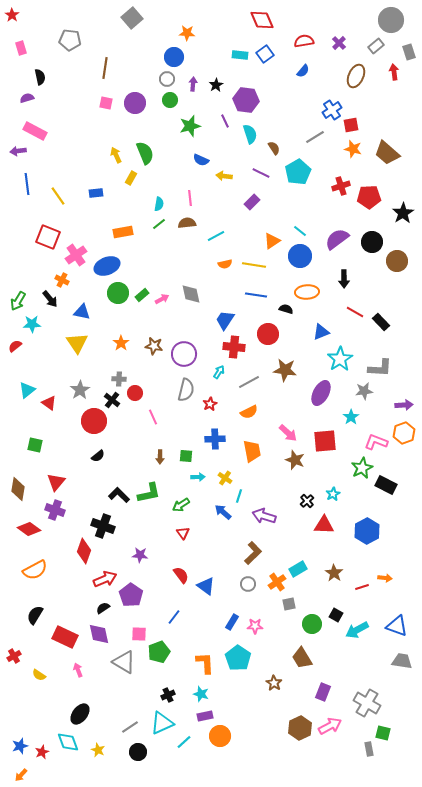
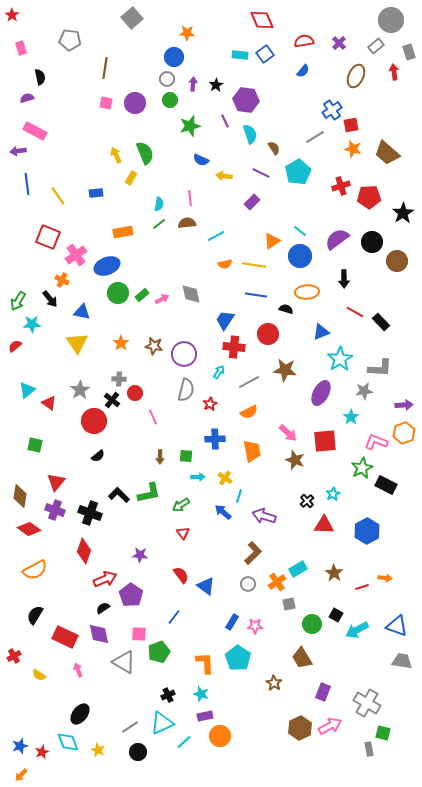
brown diamond at (18, 489): moved 2 px right, 7 px down
black cross at (103, 526): moved 13 px left, 13 px up
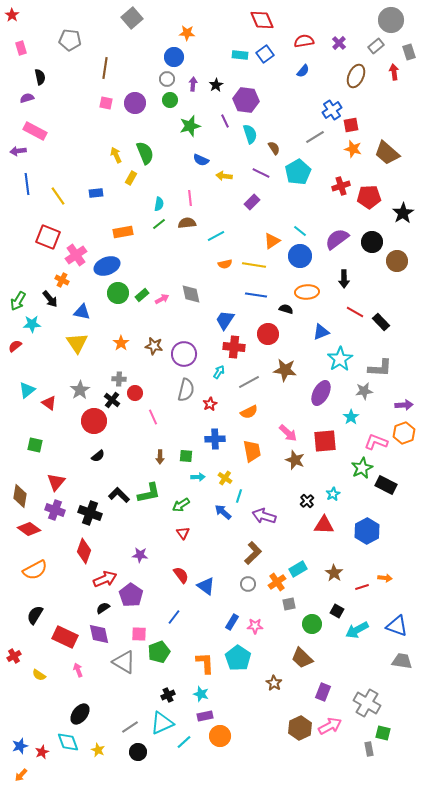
black square at (336, 615): moved 1 px right, 4 px up
brown trapezoid at (302, 658): rotated 15 degrees counterclockwise
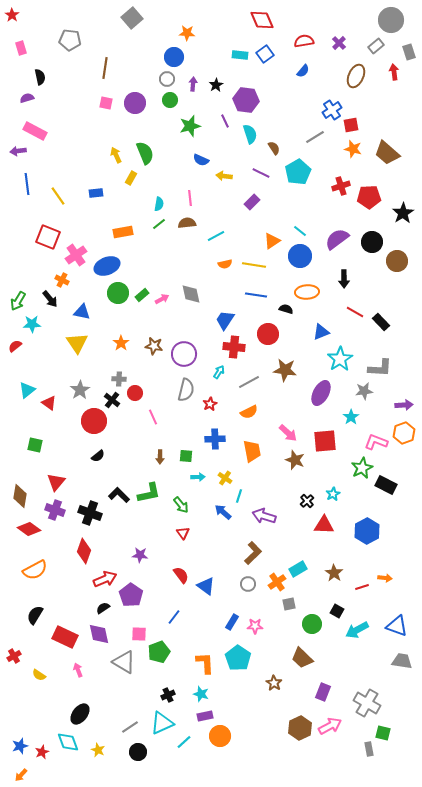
green arrow at (181, 505): rotated 96 degrees counterclockwise
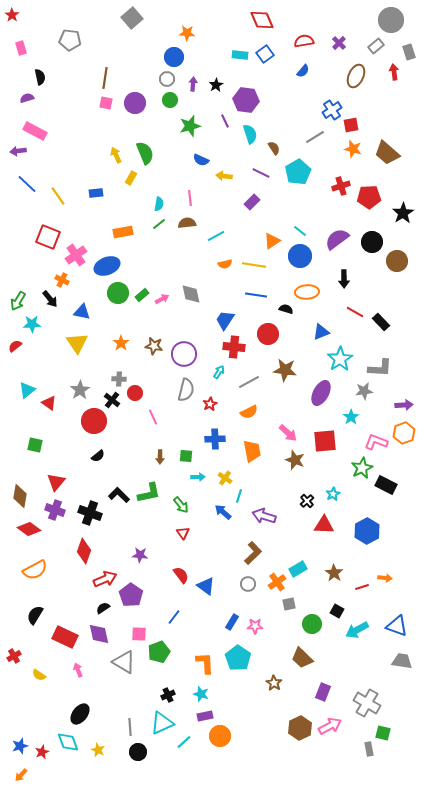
brown line at (105, 68): moved 10 px down
blue line at (27, 184): rotated 40 degrees counterclockwise
gray line at (130, 727): rotated 60 degrees counterclockwise
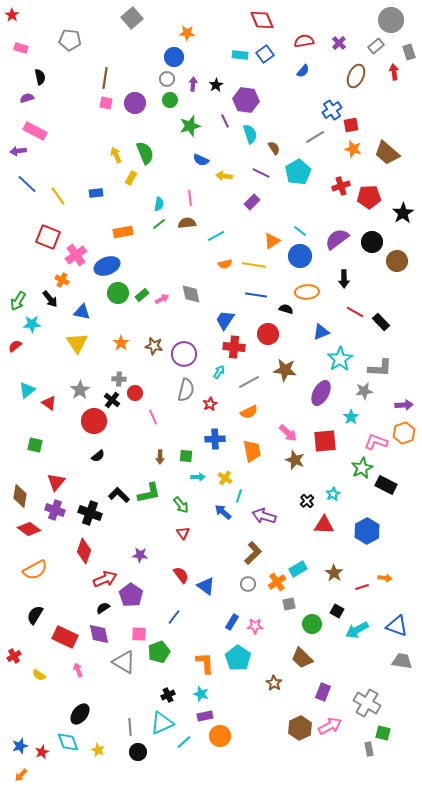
pink rectangle at (21, 48): rotated 56 degrees counterclockwise
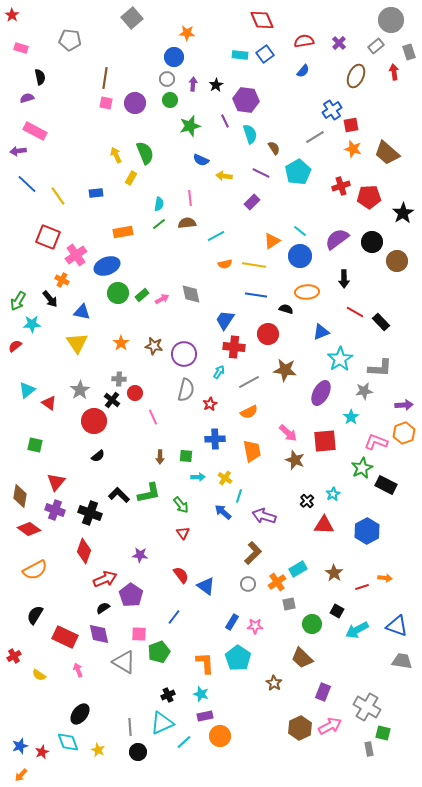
gray cross at (367, 703): moved 4 px down
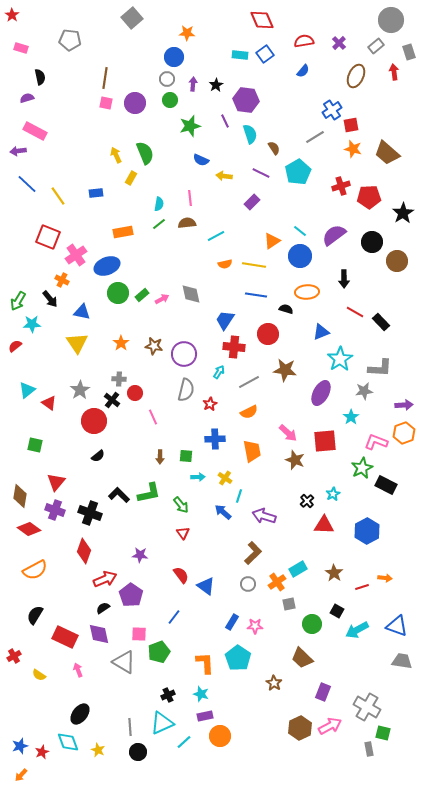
purple semicircle at (337, 239): moved 3 px left, 4 px up
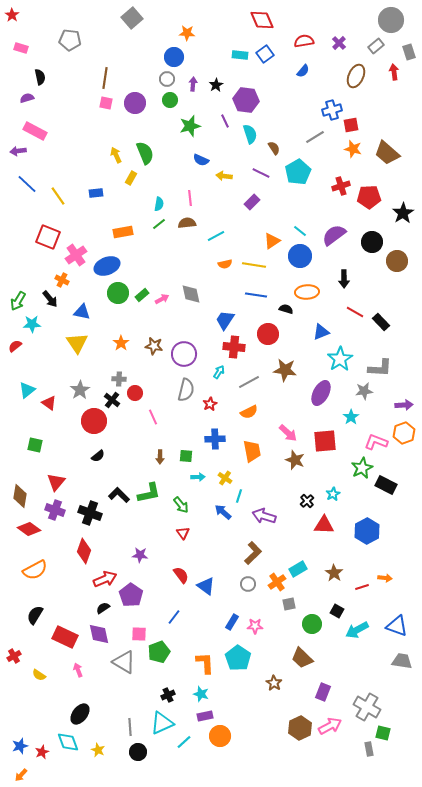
blue cross at (332, 110): rotated 18 degrees clockwise
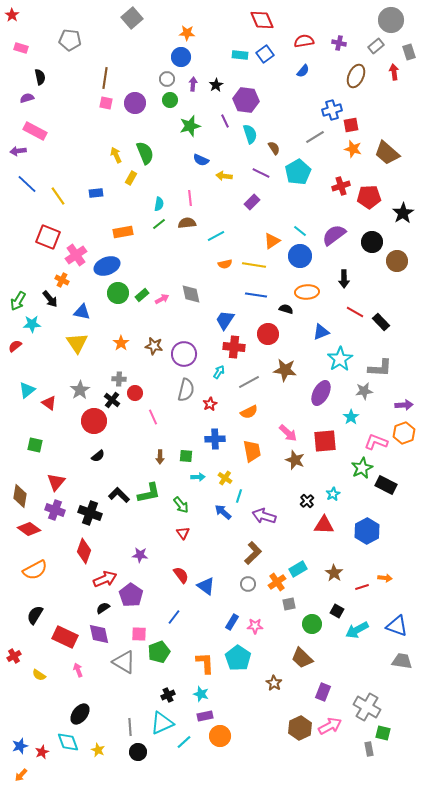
purple cross at (339, 43): rotated 32 degrees counterclockwise
blue circle at (174, 57): moved 7 px right
